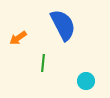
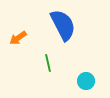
green line: moved 5 px right; rotated 18 degrees counterclockwise
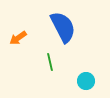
blue semicircle: moved 2 px down
green line: moved 2 px right, 1 px up
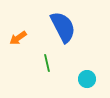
green line: moved 3 px left, 1 px down
cyan circle: moved 1 px right, 2 px up
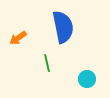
blue semicircle: rotated 16 degrees clockwise
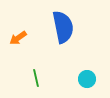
green line: moved 11 px left, 15 px down
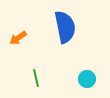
blue semicircle: moved 2 px right
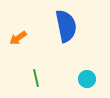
blue semicircle: moved 1 px right, 1 px up
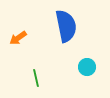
cyan circle: moved 12 px up
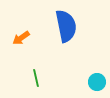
orange arrow: moved 3 px right
cyan circle: moved 10 px right, 15 px down
